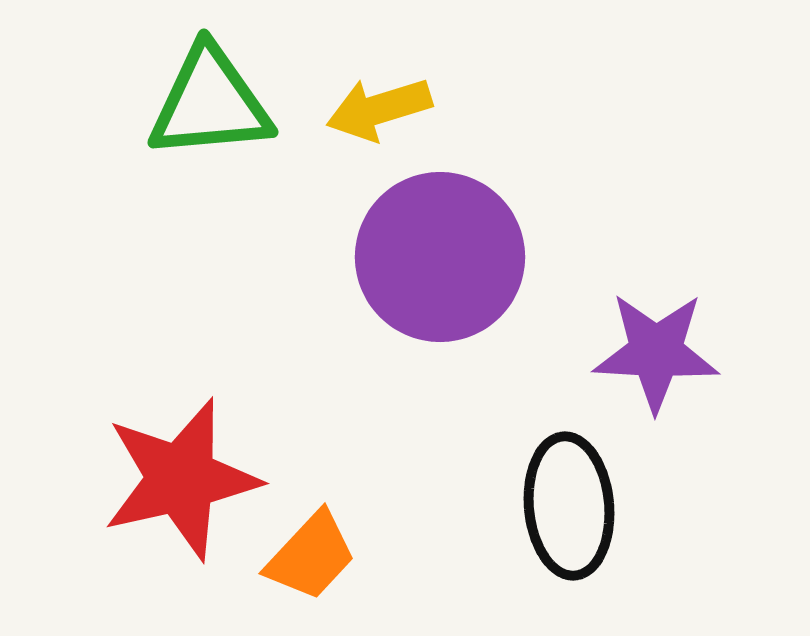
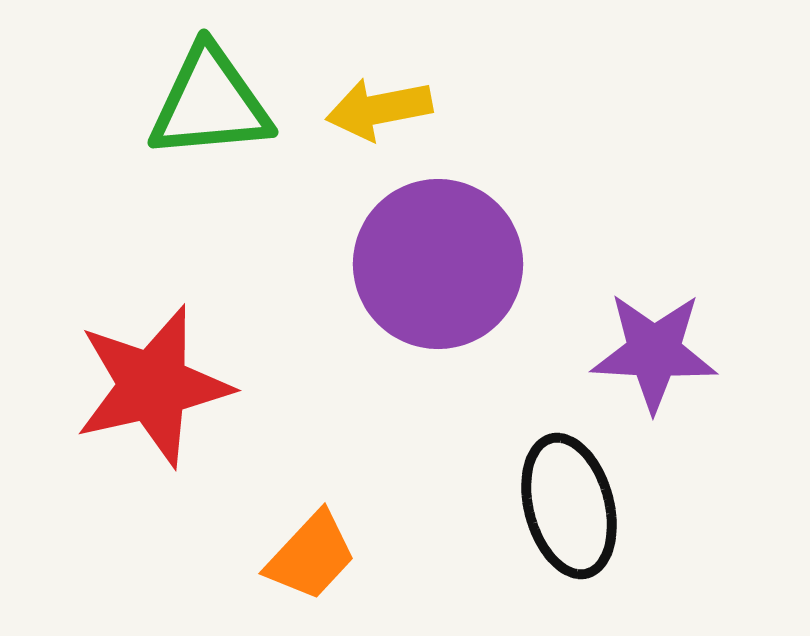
yellow arrow: rotated 6 degrees clockwise
purple circle: moved 2 px left, 7 px down
purple star: moved 2 px left
red star: moved 28 px left, 93 px up
black ellipse: rotated 10 degrees counterclockwise
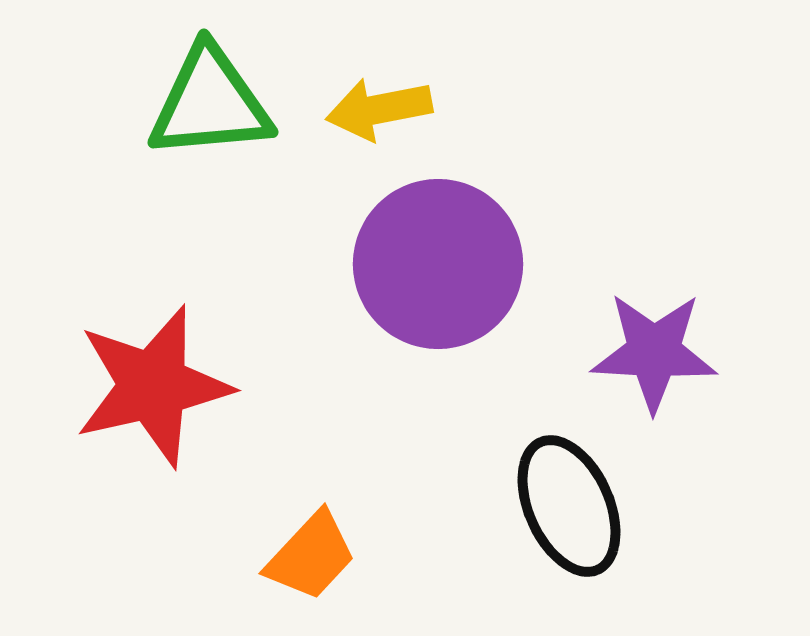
black ellipse: rotated 9 degrees counterclockwise
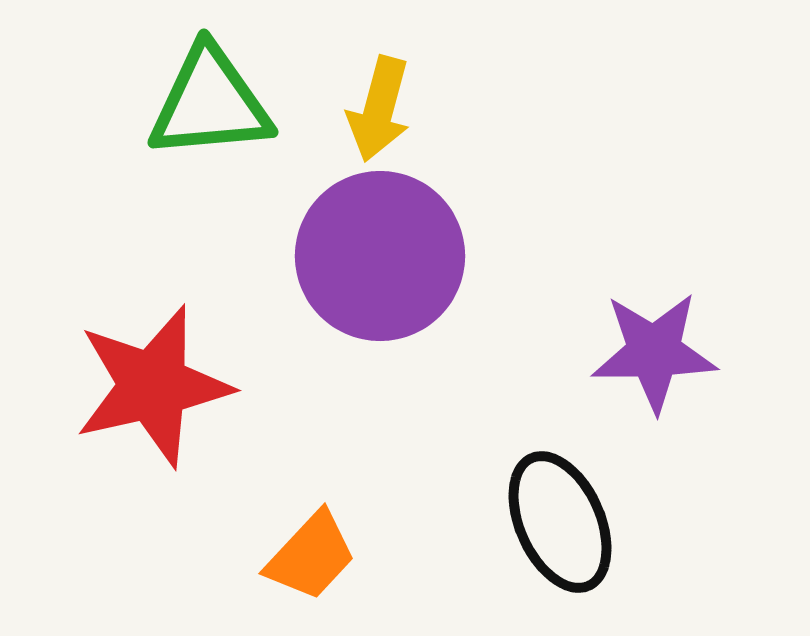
yellow arrow: rotated 64 degrees counterclockwise
purple circle: moved 58 px left, 8 px up
purple star: rotated 4 degrees counterclockwise
black ellipse: moved 9 px left, 16 px down
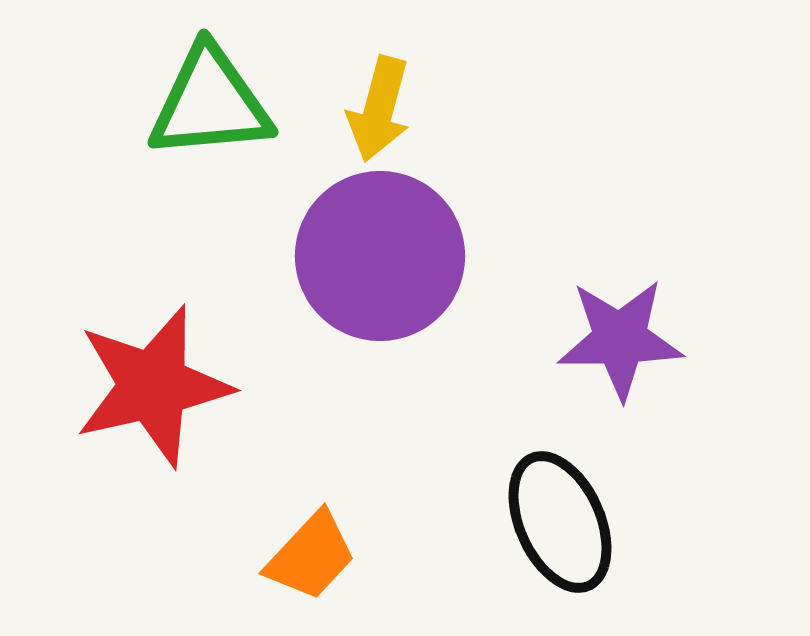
purple star: moved 34 px left, 13 px up
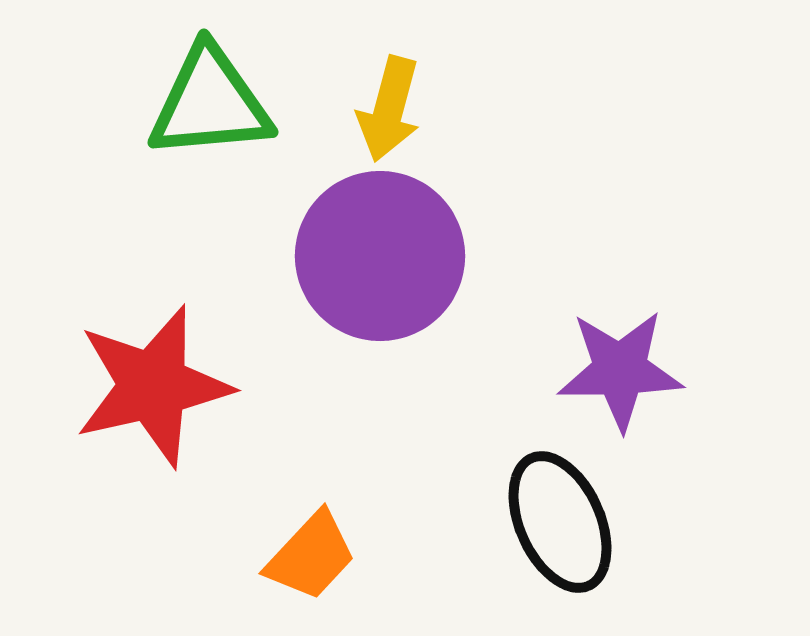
yellow arrow: moved 10 px right
purple star: moved 31 px down
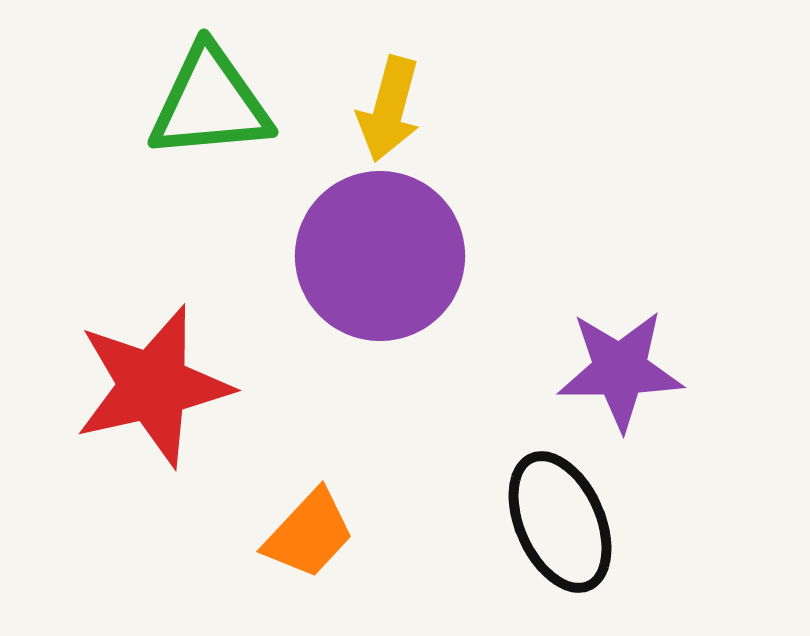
orange trapezoid: moved 2 px left, 22 px up
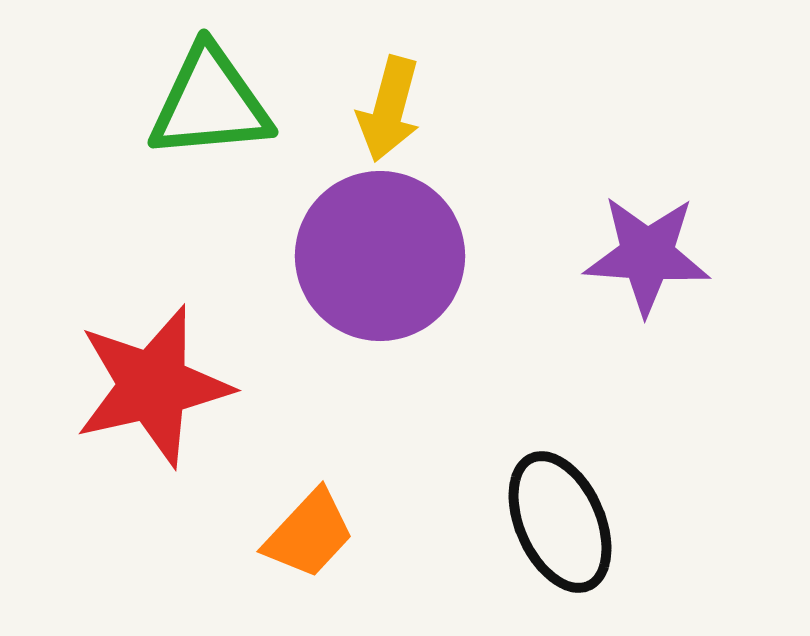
purple star: moved 27 px right, 115 px up; rotated 5 degrees clockwise
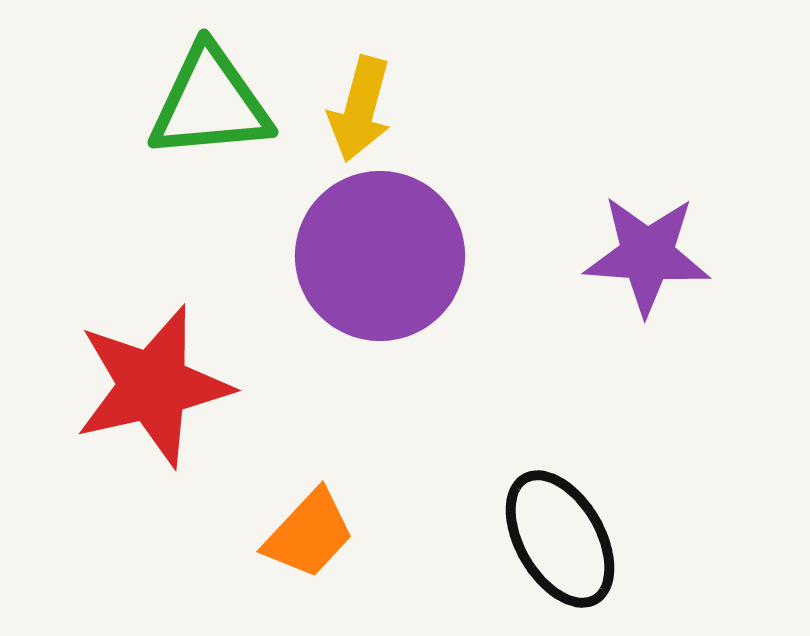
yellow arrow: moved 29 px left
black ellipse: moved 17 px down; rotated 6 degrees counterclockwise
